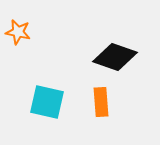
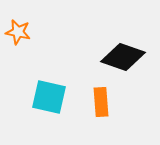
black diamond: moved 8 px right
cyan square: moved 2 px right, 5 px up
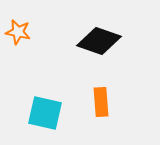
black diamond: moved 24 px left, 16 px up
cyan square: moved 4 px left, 16 px down
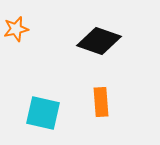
orange star: moved 2 px left, 3 px up; rotated 25 degrees counterclockwise
cyan square: moved 2 px left
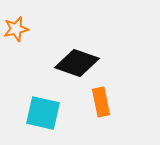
black diamond: moved 22 px left, 22 px down
orange rectangle: rotated 8 degrees counterclockwise
